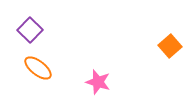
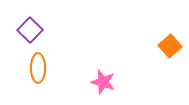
orange ellipse: rotated 52 degrees clockwise
pink star: moved 5 px right
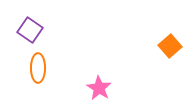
purple square: rotated 10 degrees counterclockwise
pink star: moved 4 px left, 6 px down; rotated 15 degrees clockwise
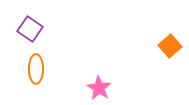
purple square: moved 1 px up
orange ellipse: moved 2 px left, 1 px down
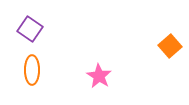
orange ellipse: moved 4 px left, 1 px down
pink star: moved 12 px up
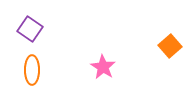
pink star: moved 4 px right, 9 px up
